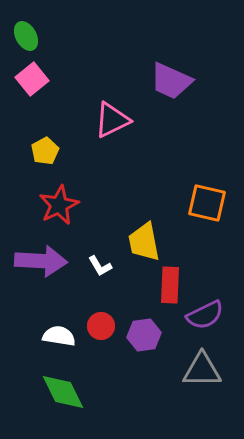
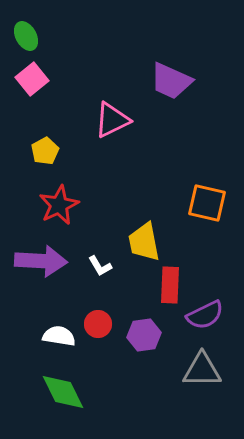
red circle: moved 3 px left, 2 px up
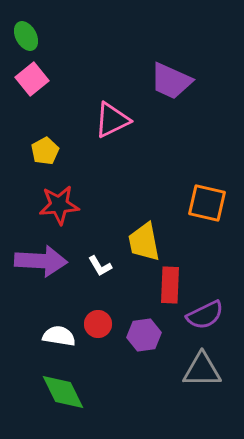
red star: rotated 21 degrees clockwise
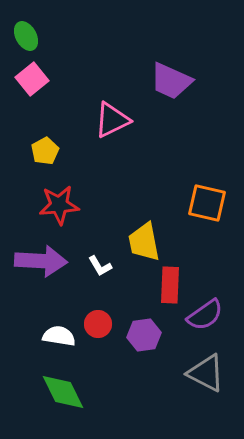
purple semicircle: rotated 9 degrees counterclockwise
gray triangle: moved 4 px right, 3 px down; rotated 27 degrees clockwise
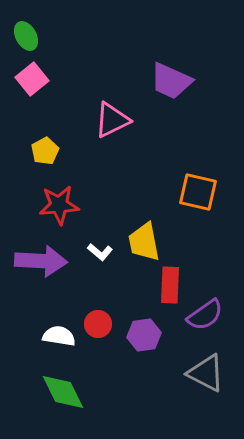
orange square: moved 9 px left, 11 px up
white L-shape: moved 14 px up; rotated 20 degrees counterclockwise
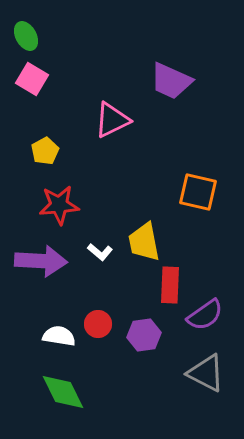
pink square: rotated 20 degrees counterclockwise
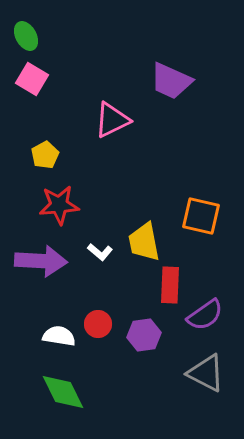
yellow pentagon: moved 4 px down
orange square: moved 3 px right, 24 px down
